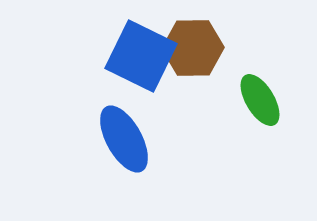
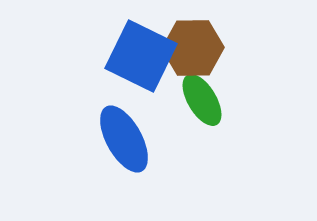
green ellipse: moved 58 px left
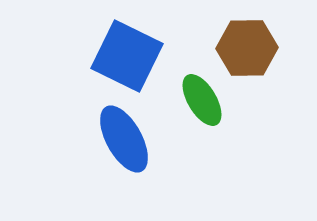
brown hexagon: moved 54 px right
blue square: moved 14 px left
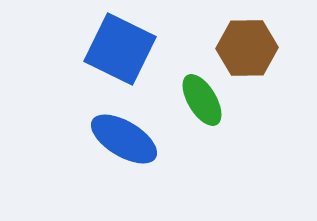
blue square: moved 7 px left, 7 px up
blue ellipse: rotated 30 degrees counterclockwise
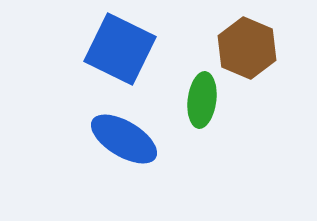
brown hexagon: rotated 24 degrees clockwise
green ellipse: rotated 38 degrees clockwise
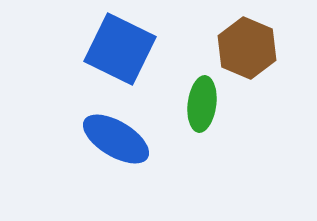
green ellipse: moved 4 px down
blue ellipse: moved 8 px left
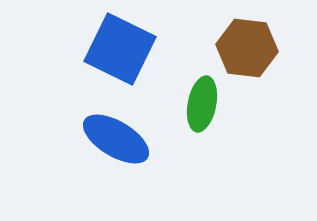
brown hexagon: rotated 16 degrees counterclockwise
green ellipse: rotated 4 degrees clockwise
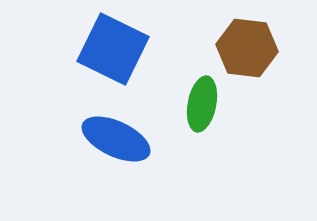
blue square: moved 7 px left
blue ellipse: rotated 6 degrees counterclockwise
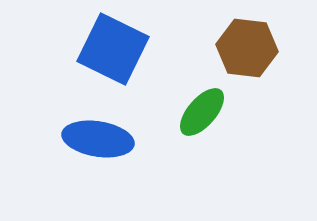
green ellipse: moved 8 px down; rotated 30 degrees clockwise
blue ellipse: moved 18 px left; rotated 16 degrees counterclockwise
